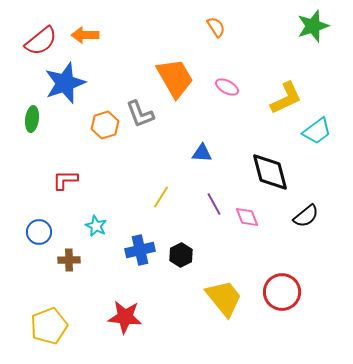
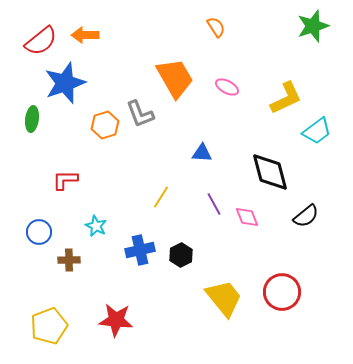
red star: moved 9 px left, 3 px down
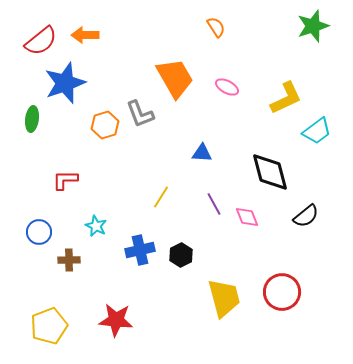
yellow trapezoid: rotated 24 degrees clockwise
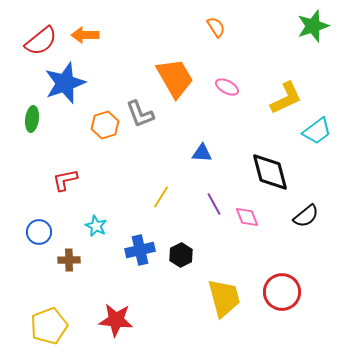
red L-shape: rotated 12 degrees counterclockwise
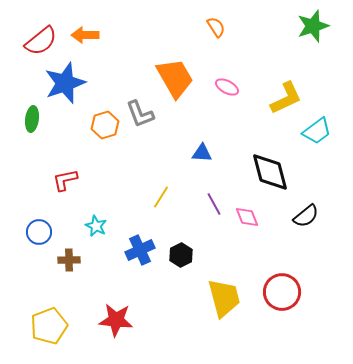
blue cross: rotated 12 degrees counterclockwise
